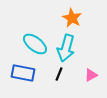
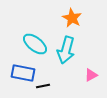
cyan arrow: moved 2 px down
black line: moved 16 px left, 12 px down; rotated 56 degrees clockwise
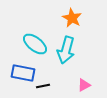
pink triangle: moved 7 px left, 10 px down
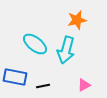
orange star: moved 5 px right, 2 px down; rotated 30 degrees clockwise
blue rectangle: moved 8 px left, 4 px down
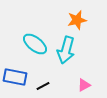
black line: rotated 16 degrees counterclockwise
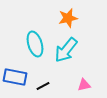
orange star: moved 9 px left, 2 px up
cyan ellipse: rotated 35 degrees clockwise
cyan arrow: rotated 24 degrees clockwise
pink triangle: rotated 16 degrees clockwise
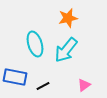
pink triangle: rotated 24 degrees counterclockwise
